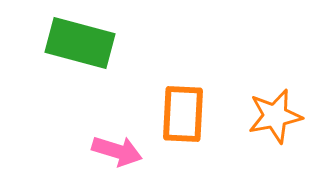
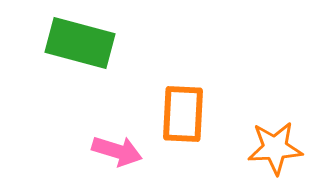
orange star: moved 32 px down; rotated 8 degrees clockwise
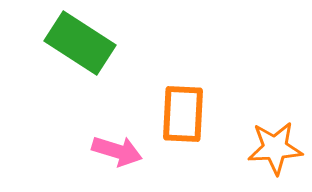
green rectangle: rotated 18 degrees clockwise
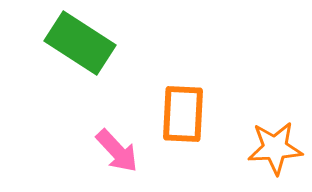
pink arrow: rotated 30 degrees clockwise
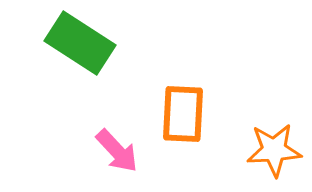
orange star: moved 1 px left, 2 px down
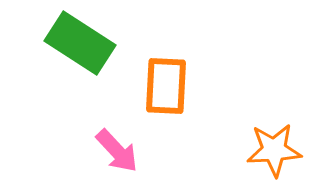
orange rectangle: moved 17 px left, 28 px up
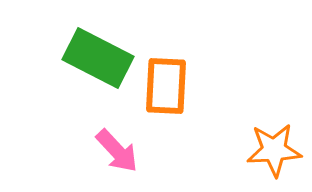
green rectangle: moved 18 px right, 15 px down; rotated 6 degrees counterclockwise
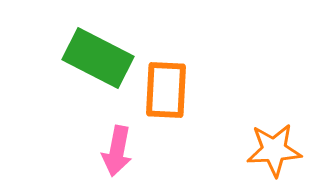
orange rectangle: moved 4 px down
pink arrow: rotated 54 degrees clockwise
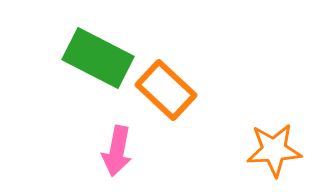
orange rectangle: rotated 50 degrees counterclockwise
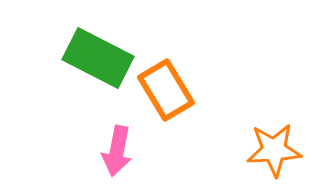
orange rectangle: rotated 16 degrees clockwise
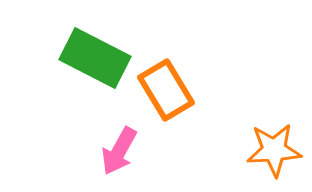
green rectangle: moved 3 px left
pink arrow: moved 2 px right; rotated 18 degrees clockwise
